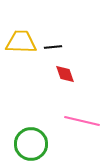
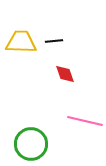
black line: moved 1 px right, 6 px up
pink line: moved 3 px right
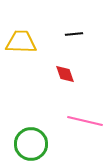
black line: moved 20 px right, 7 px up
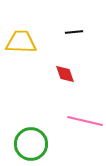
black line: moved 2 px up
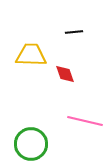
yellow trapezoid: moved 10 px right, 13 px down
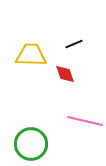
black line: moved 12 px down; rotated 18 degrees counterclockwise
